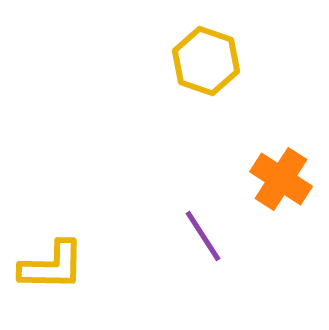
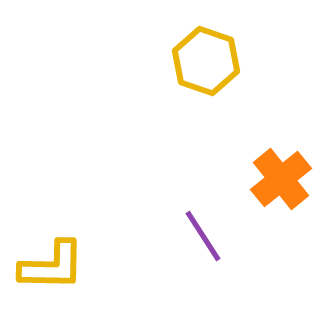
orange cross: rotated 18 degrees clockwise
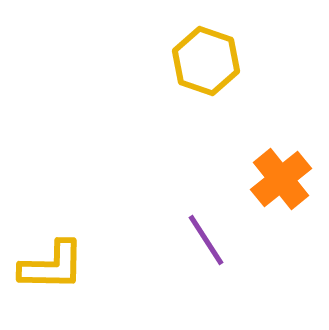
purple line: moved 3 px right, 4 px down
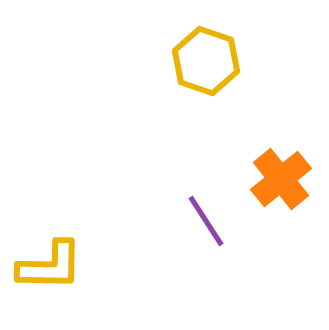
purple line: moved 19 px up
yellow L-shape: moved 2 px left
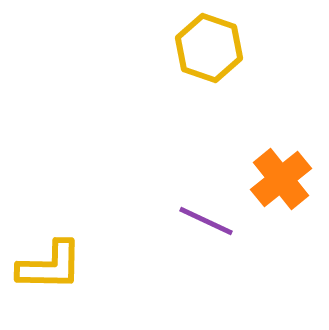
yellow hexagon: moved 3 px right, 13 px up
purple line: rotated 32 degrees counterclockwise
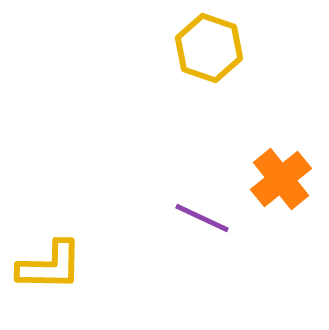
purple line: moved 4 px left, 3 px up
